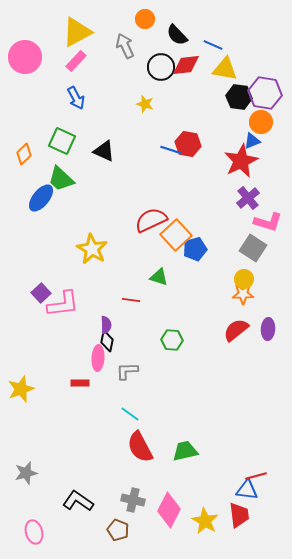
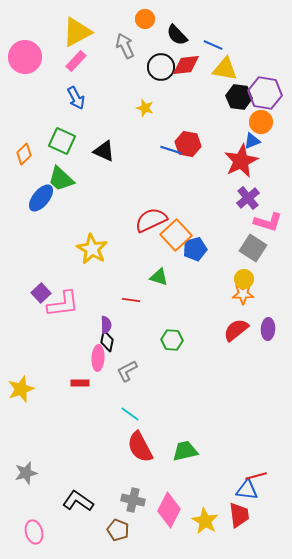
yellow star at (145, 104): moved 4 px down
gray L-shape at (127, 371): rotated 25 degrees counterclockwise
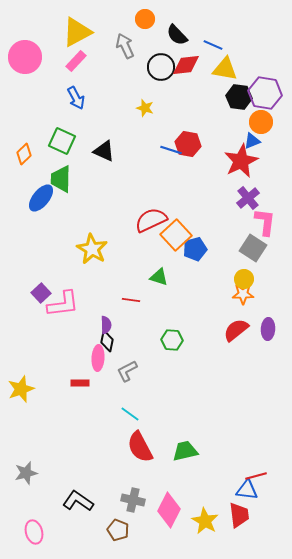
green trapezoid at (61, 179): rotated 48 degrees clockwise
pink L-shape at (268, 222): moved 3 px left; rotated 100 degrees counterclockwise
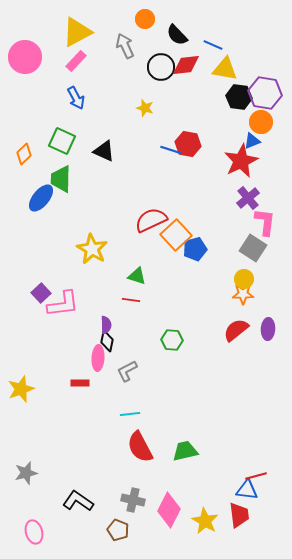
green triangle at (159, 277): moved 22 px left, 1 px up
cyan line at (130, 414): rotated 42 degrees counterclockwise
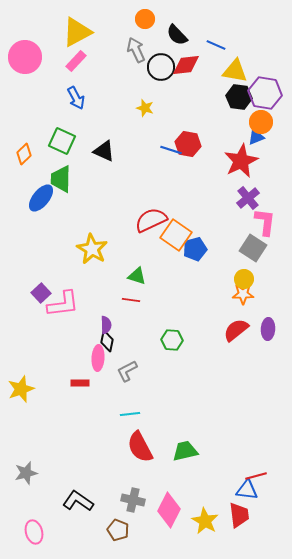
blue line at (213, 45): moved 3 px right
gray arrow at (125, 46): moved 11 px right, 4 px down
yellow triangle at (225, 69): moved 10 px right, 2 px down
blue triangle at (252, 141): moved 4 px right, 4 px up
orange square at (176, 235): rotated 12 degrees counterclockwise
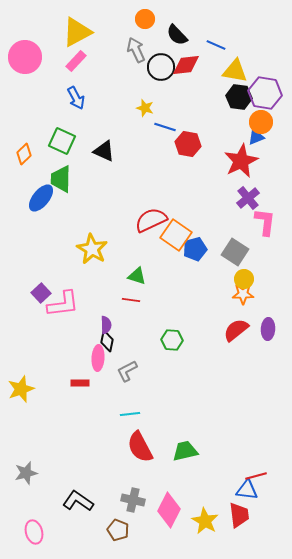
blue line at (171, 150): moved 6 px left, 23 px up
gray square at (253, 248): moved 18 px left, 4 px down
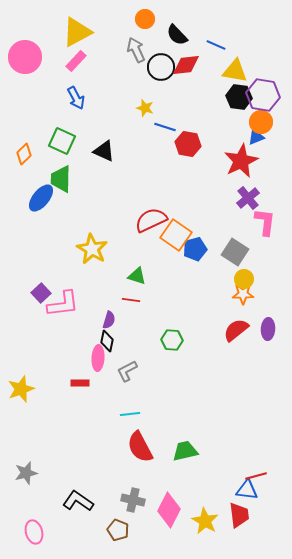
purple hexagon at (265, 93): moved 2 px left, 2 px down
purple semicircle at (106, 325): moved 3 px right, 5 px up; rotated 18 degrees clockwise
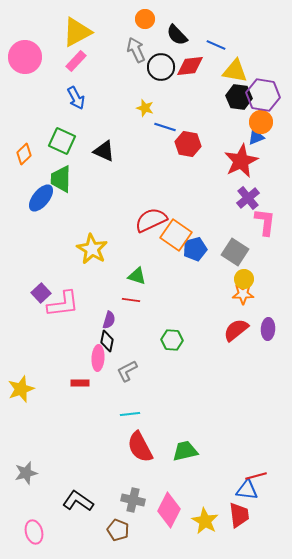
red diamond at (186, 65): moved 4 px right, 1 px down
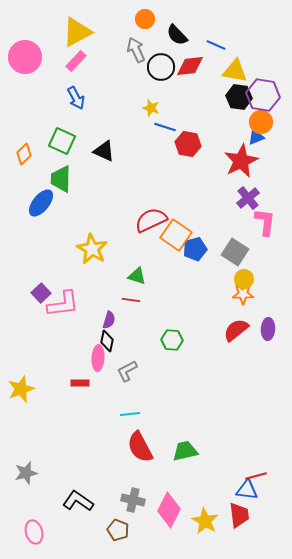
yellow star at (145, 108): moved 6 px right
blue ellipse at (41, 198): moved 5 px down
